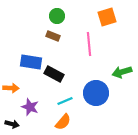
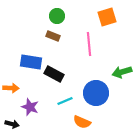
orange semicircle: moved 19 px right; rotated 72 degrees clockwise
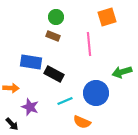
green circle: moved 1 px left, 1 px down
black arrow: rotated 32 degrees clockwise
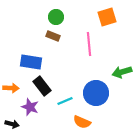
black rectangle: moved 12 px left, 12 px down; rotated 24 degrees clockwise
black arrow: rotated 32 degrees counterclockwise
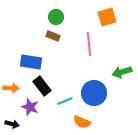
blue circle: moved 2 px left
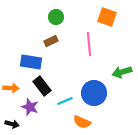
orange square: rotated 36 degrees clockwise
brown rectangle: moved 2 px left, 5 px down; rotated 48 degrees counterclockwise
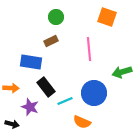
pink line: moved 5 px down
black rectangle: moved 4 px right, 1 px down
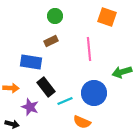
green circle: moved 1 px left, 1 px up
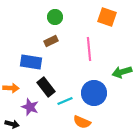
green circle: moved 1 px down
